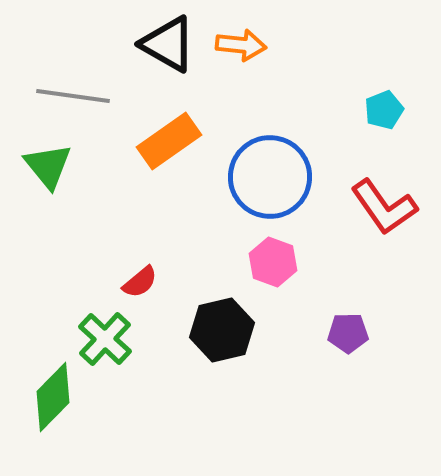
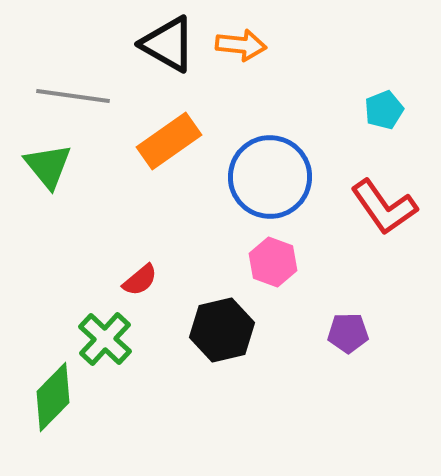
red semicircle: moved 2 px up
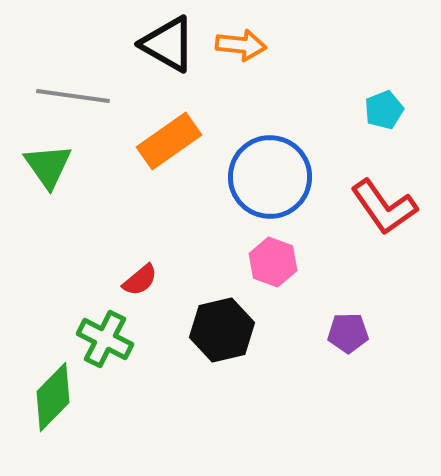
green triangle: rotated 4 degrees clockwise
green cross: rotated 16 degrees counterclockwise
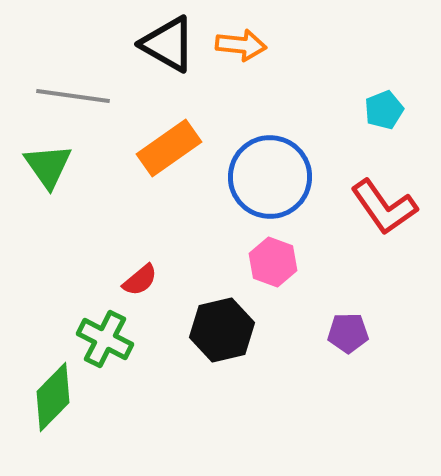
orange rectangle: moved 7 px down
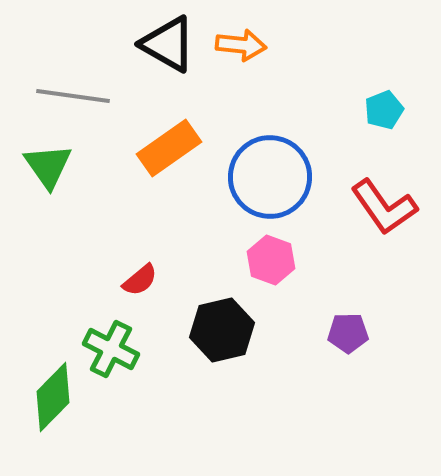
pink hexagon: moved 2 px left, 2 px up
green cross: moved 6 px right, 10 px down
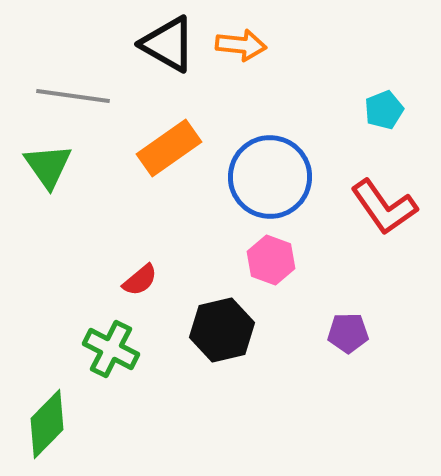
green diamond: moved 6 px left, 27 px down
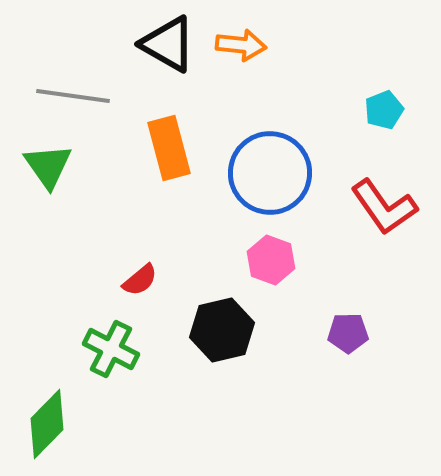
orange rectangle: rotated 70 degrees counterclockwise
blue circle: moved 4 px up
